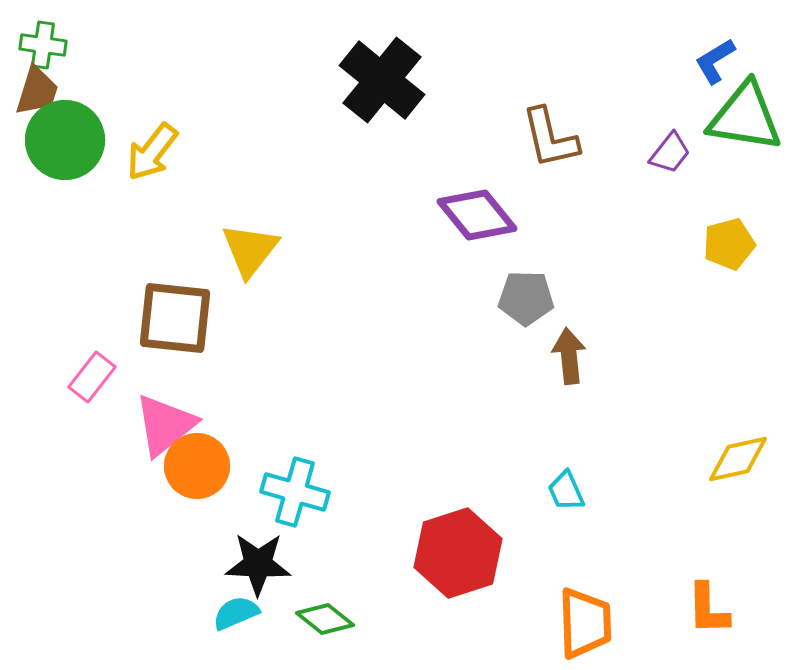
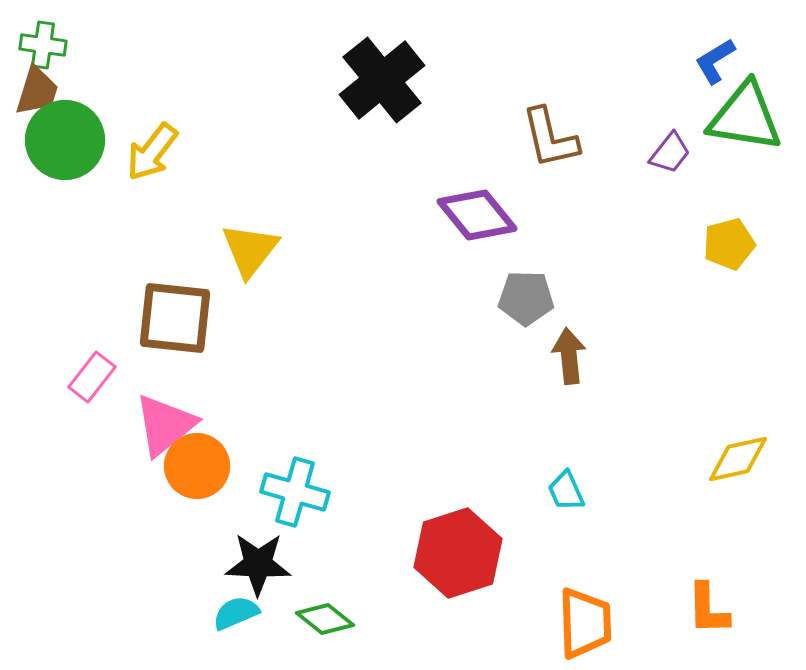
black cross: rotated 12 degrees clockwise
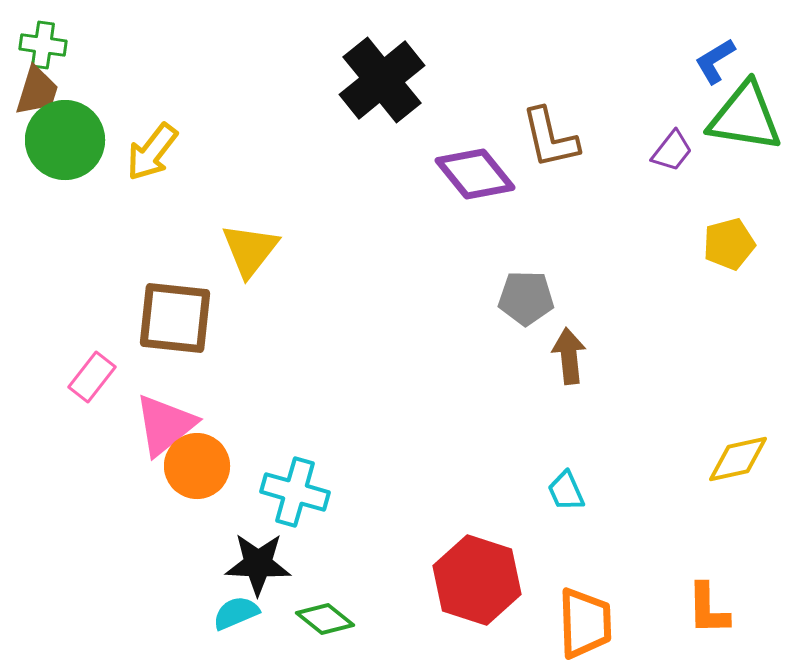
purple trapezoid: moved 2 px right, 2 px up
purple diamond: moved 2 px left, 41 px up
red hexagon: moved 19 px right, 27 px down; rotated 24 degrees counterclockwise
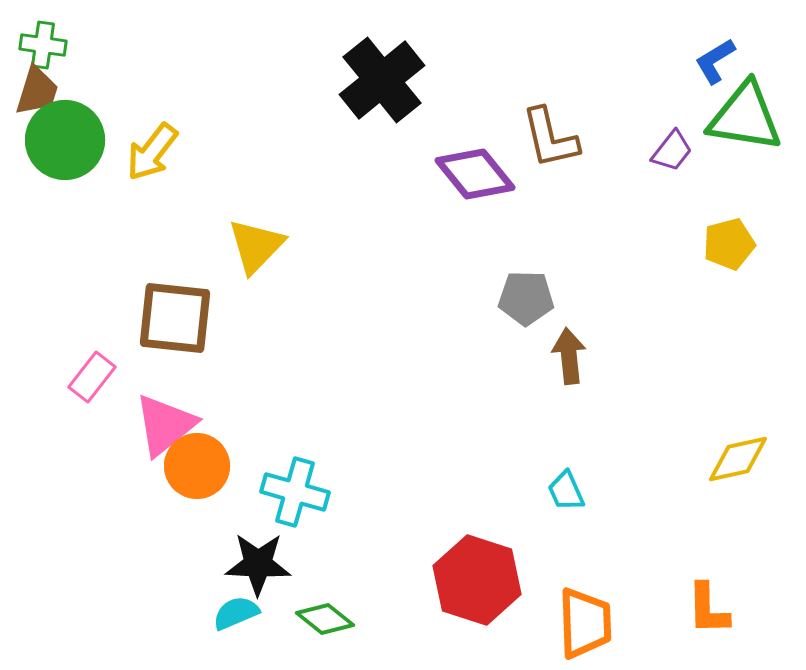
yellow triangle: moved 6 px right, 4 px up; rotated 6 degrees clockwise
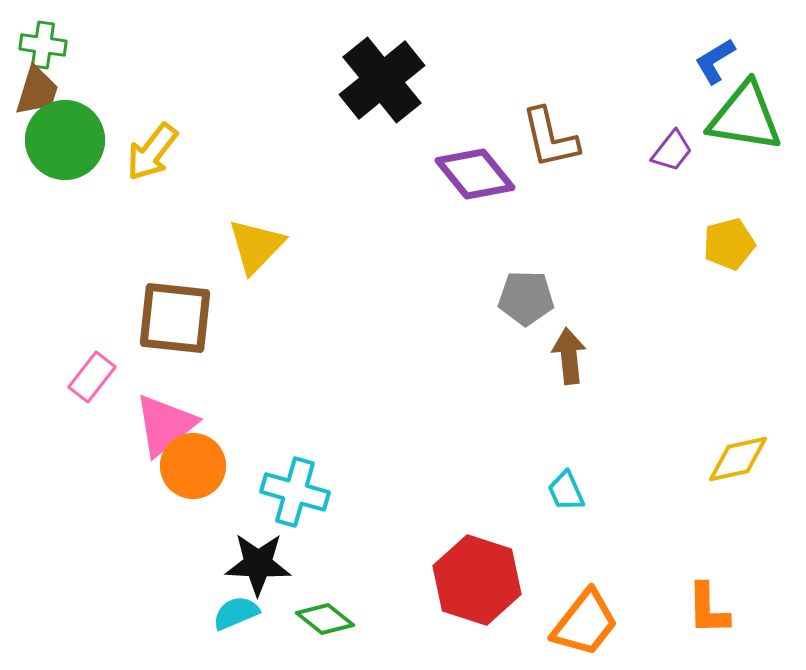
orange circle: moved 4 px left
orange trapezoid: rotated 40 degrees clockwise
